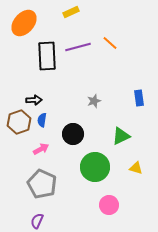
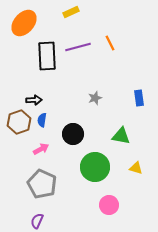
orange line: rotated 21 degrees clockwise
gray star: moved 1 px right, 3 px up
green triangle: rotated 36 degrees clockwise
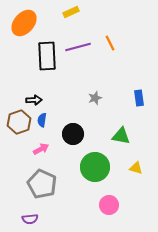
purple semicircle: moved 7 px left, 2 px up; rotated 119 degrees counterclockwise
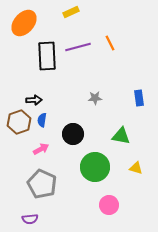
gray star: rotated 16 degrees clockwise
